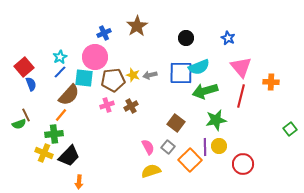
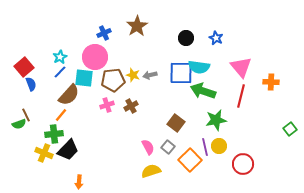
blue star: moved 12 px left
cyan semicircle: rotated 30 degrees clockwise
green arrow: moved 2 px left; rotated 35 degrees clockwise
purple line: rotated 12 degrees counterclockwise
black trapezoid: moved 1 px left, 6 px up
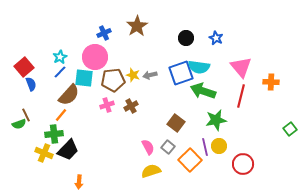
blue square: rotated 20 degrees counterclockwise
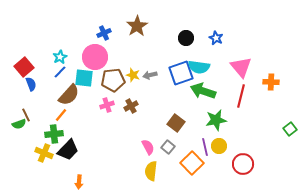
orange square: moved 2 px right, 3 px down
yellow semicircle: rotated 66 degrees counterclockwise
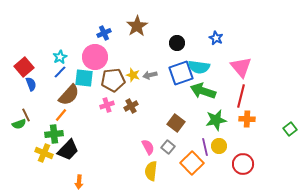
black circle: moved 9 px left, 5 px down
orange cross: moved 24 px left, 37 px down
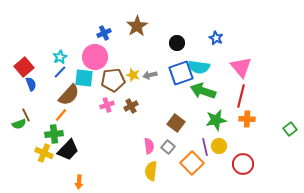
pink semicircle: moved 1 px right, 1 px up; rotated 21 degrees clockwise
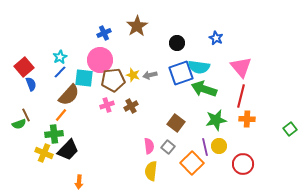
pink circle: moved 5 px right, 3 px down
green arrow: moved 1 px right, 2 px up
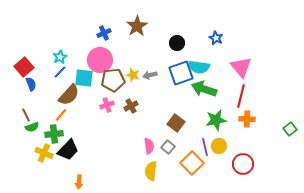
green semicircle: moved 13 px right, 3 px down
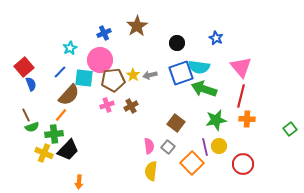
cyan star: moved 10 px right, 9 px up
yellow star: rotated 16 degrees clockwise
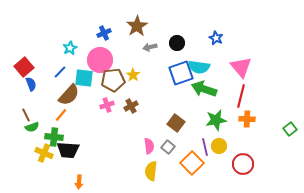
gray arrow: moved 28 px up
green cross: moved 3 px down; rotated 12 degrees clockwise
black trapezoid: rotated 50 degrees clockwise
